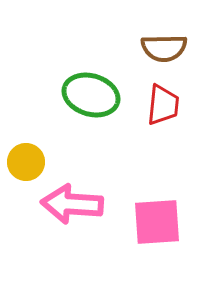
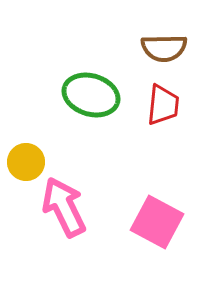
pink arrow: moved 8 px left, 3 px down; rotated 60 degrees clockwise
pink square: rotated 32 degrees clockwise
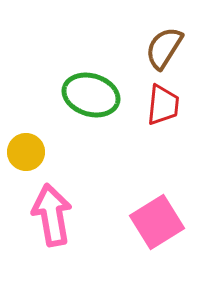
brown semicircle: rotated 123 degrees clockwise
yellow circle: moved 10 px up
pink arrow: moved 12 px left, 8 px down; rotated 16 degrees clockwise
pink square: rotated 30 degrees clockwise
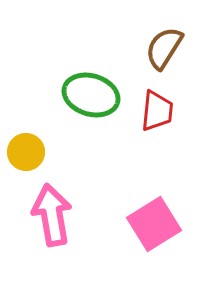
red trapezoid: moved 6 px left, 6 px down
pink square: moved 3 px left, 2 px down
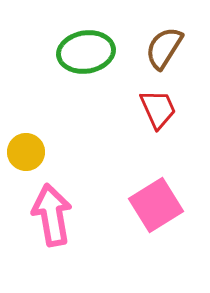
green ellipse: moved 5 px left, 43 px up; rotated 26 degrees counterclockwise
red trapezoid: moved 1 px right, 2 px up; rotated 30 degrees counterclockwise
pink square: moved 2 px right, 19 px up
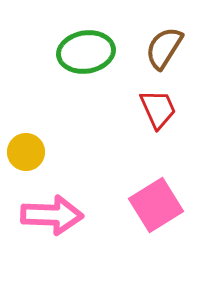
pink arrow: rotated 102 degrees clockwise
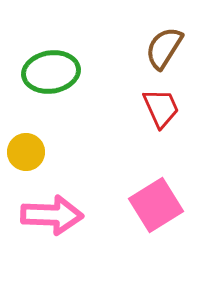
green ellipse: moved 35 px left, 20 px down
red trapezoid: moved 3 px right, 1 px up
